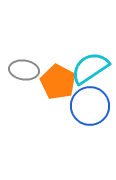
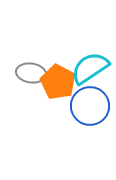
gray ellipse: moved 7 px right, 3 px down
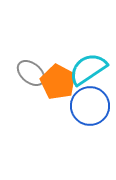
cyan semicircle: moved 2 px left, 1 px down
gray ellipse: rotated 32 degrees clockwise
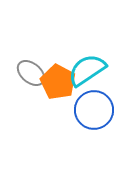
cyan semicircle: moved 1 px left, 1 px down
blue circle: moved 4 px right, 4 px down
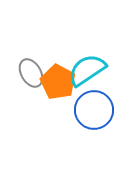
gray ellipse: rotated 20 degrees clockwise
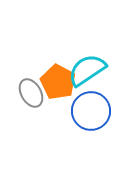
gray ellipse: moved 20 px down
blue circle: moved 3 px left, 1 px down
